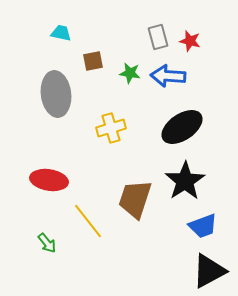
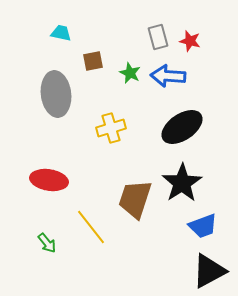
green star: rotated 15 degrees clockwise
black star: moved 3 px left, 2 px down
yellow line: moved 3 px right, 6 px down
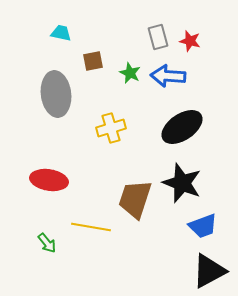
black star: rotated 18 degrees counterclockwise
yellow line: rotated 42 degrees counterclockwise
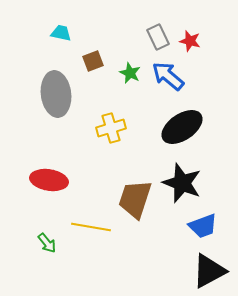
gray rectangle: rotated 10 degrees counterclockwise
brown square: rotated 10 degrees counterclockwise
blue arrow: rotated 36 degrees clockwise
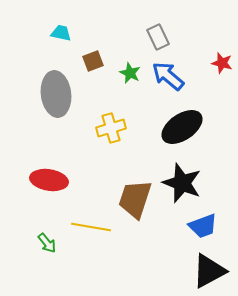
red star: moved 32 px right, 22 px down
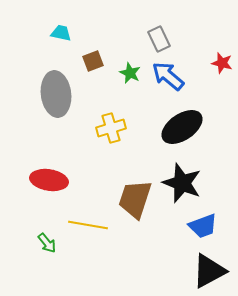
gray rectangle: moved 1 px right, 2 px down
yellow line: moved 3 px left, 2 px up
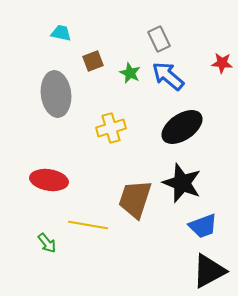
red star: rotated 10 degrees counterclockwise
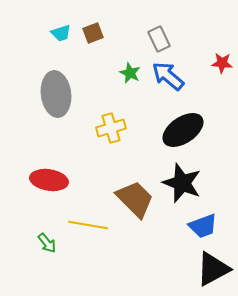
cyan trapezoid: rotated 150 degrees clockwise
brown square: moved 28 px up
black ellipse: moved 1 px right, 3 px down
brown trapezoid: rotated 117 degrees clockwise
black triangle: moved 4 px right, 2 px up
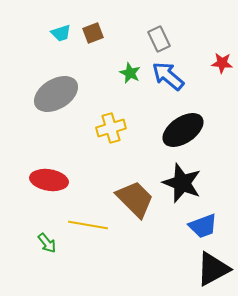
gray ellipse: rotated 66 degrees clockwise
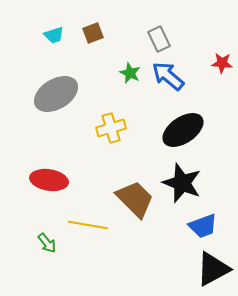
cyan trapezoid: moved 7 px left, 2 px down
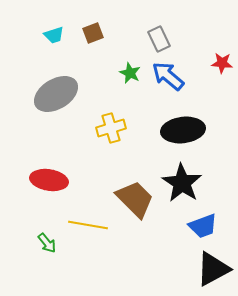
black ellipse: rotated 27 degrees clockwise
black star: rotated 12 degrees clockwise
